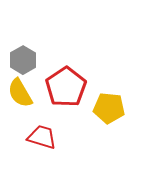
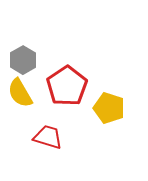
red pentagon: moved 1 px right, 1 px up
yellow pentagon: rotated 12 degrees clockwise
red trapezoid: moved 6 px right
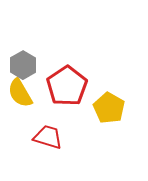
gray hexagon: moved 5 px down
yellow pentagon: rotated 12 degrees clockwise
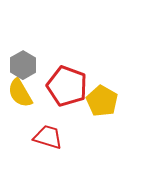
red pentagon: rotated 18 degrees counterclockwise
yellow pentagon: moved 7 px left, 7 px up
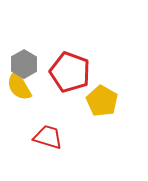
gray hexagon: moved 1 px right, 1 px up
red pentagon: moved 3 px right, 14 px up
yellow semicircle: moved 1 px left, 7 px up
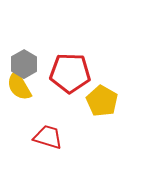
red pentagon: moved 1 px down; rotated 18 degrees counterclockwise
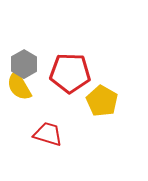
red trapezoid: moved 3 px up
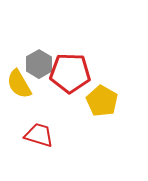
gray hexagon: moved 15 px right
yellow semicircle: moved 2 px up
red trapezoid: moved 9 px left, 1 px down
